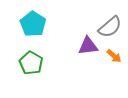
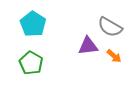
gray semicircle: rotated 70 degrees clockwise
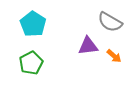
gray semicircle: moved 5 px up
green pentagon: rotated 15 degrees clockwise
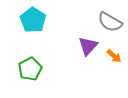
cyan pentagon: moved 4 px up
purple triangle: rotated 40 degrees counterclockwise
green pentagon: moved 1 px left, 6 px down
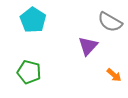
orange arrow: moved 19 px down
green pentagon: moved 1 px left, 3 px down; rotated 30 degrees counterclockwise
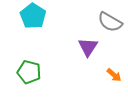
cyan pentagon: moved 4 px up
purple triangle: moved 1 px down; rotated 10 degrees counterclockwise
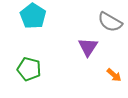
green pentagon: moved 3 px up
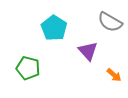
cyan pentagon: moved 21 px right, 12 px down
purple triangle: moved 4 px down; rotated 15 degrees counterclockwise
green pentagon: moved 1 px left, 1 px up
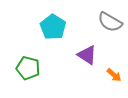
cyan pentagon: moved 1 px left, 1 px up
purple triangle: moved 1 px left, 4 px down; rotated 15 degrees counterclockwise
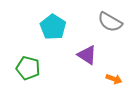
orange arrow: moved 4 px down; rotated 21 degrees counterclockwise
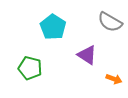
green pentagon: moved 2 px right
